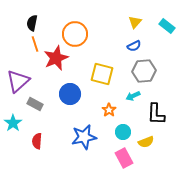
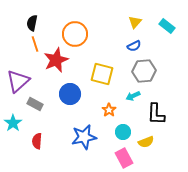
red star: moved 2 px down
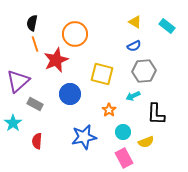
yellow triangle: rotated 40 degrees counterclockwise
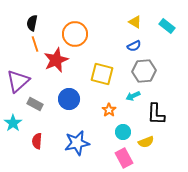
blue circle: moved 1 px left, 5 px down
blue star: moved 7 px left, 6 px down
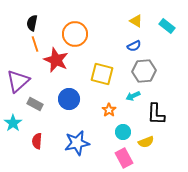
yellow triangle: moved 1 px right, 1 px up
red star: rotated 25 degrees counterclockwise
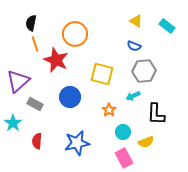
black semicircle: moved 1 px left
blue semicircle: rotated 48 degrees clockwise
blue circle: moved 1 px right, 2 px up
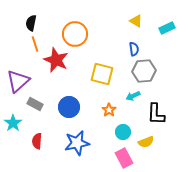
cyan rectangle: moved 2 px down; rotated 63 degrees counterclockwise
blue semicircle: moved 3 px down; rotated 120 degrees counterclockwise
blue circle: moved 1 px left, 10 px down
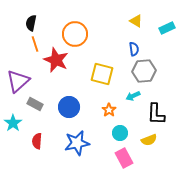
cyan circle: moved 3 px left, 1 px down
yellow semicircle: moved 3 px right, 2 px up
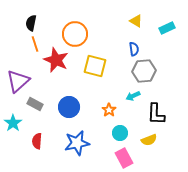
yellow square: moved 7 px left, 8 px up
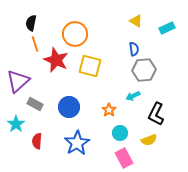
yellow square: moved 5 px left
gray hexagon: moved 1 px up
black L-shape: rotated 25 degrees clockwise
cyan star: moved 3 px right, 1 px down
blue star: rotated 20 degrees counterclockwise
